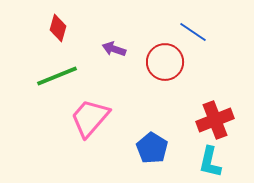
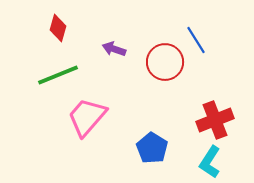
blue line: moved 3 px right, 8 px down; rotated 24 degrees clockwise
green line: moved 1 px right, 1 px up
pink trapezoid: moved 3 px left, 1 px up
cyan L-shape: rotated 20 degrees clockwise
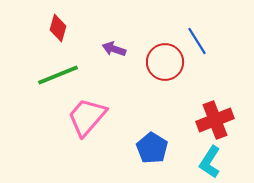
blue line: moved 1 px right, 1 px down
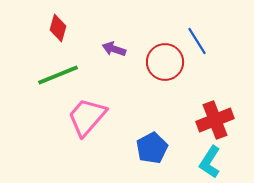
blue pentagon: rotated 12 degrees clockwise
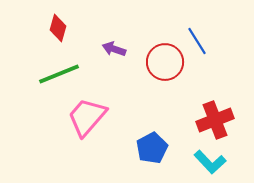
green line: moved 1 px right, 1 px up
cyan L-shape: rotated 76 degrees counterclockwise
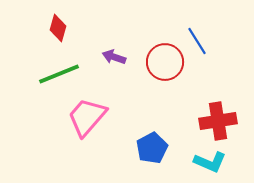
purple arrow: moved 8 px down
red cross: moved 3 px right, 1 px down; rotated 12 degrees clockwise
cyan L-shape: rotated 24 degrees counterclockwise
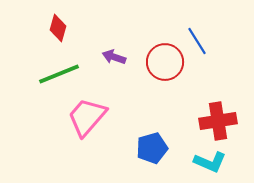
blue pentagon: rotated 12 degrees clockwise
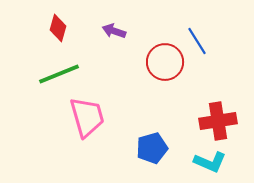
purple arrow: moved 26 px up
pink trapezoid: rotated 123 degrees clockwise
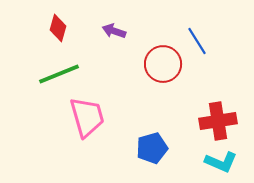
red circle: moved 2 px left, 2 px down
cyan L-shape: moved 11 px right
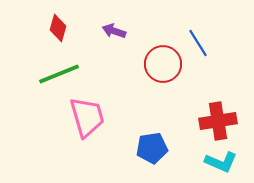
blue line: moved 1 px right, 2 px down
blue pentagon: rotated 8 degrees clockwise
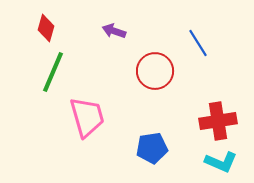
red diamond: moved 12 px left
red circle: moved 8 px left, 7 px down
green line: moved 6 px left, 2 px up; rotated 45 degrees counterclockwise
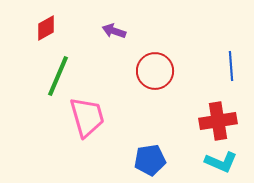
red diamond: rotated 44 degrees clockwise
blue line: moved 33 px right, 23 px down; rotated 28 degrees clockwise
green line: moved 5 px right, 4 px down
blue pentagon: moved 2 px left, 12 px down
